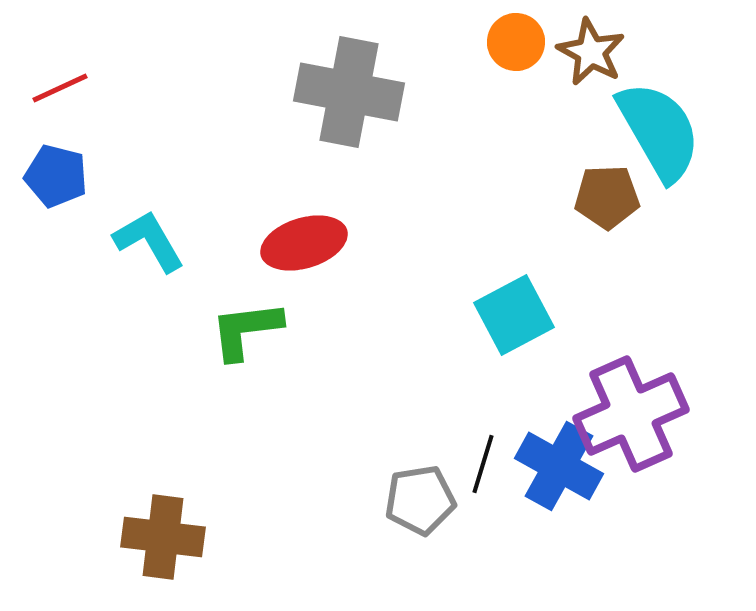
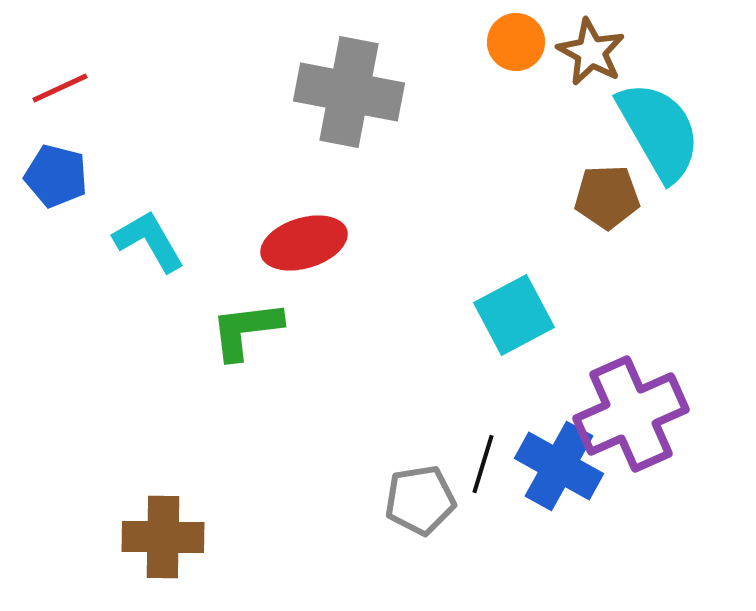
brown cross: rotated 6 degrees counterclockwise
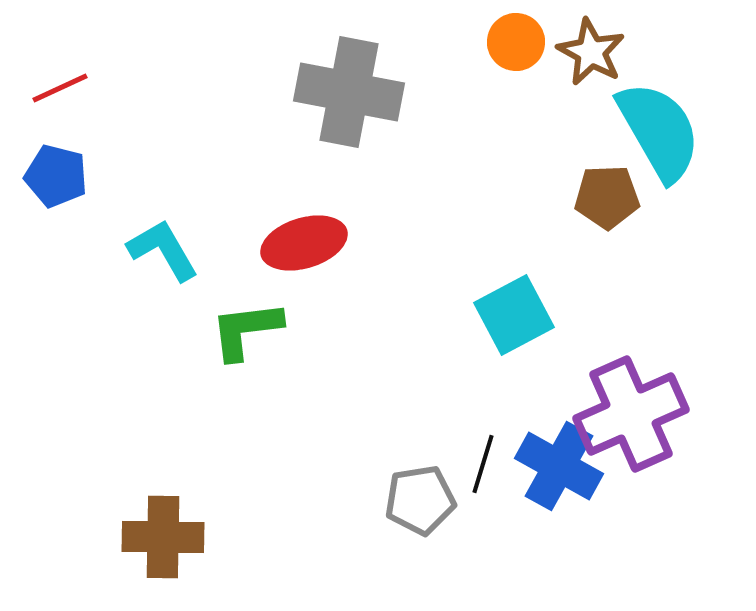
cyan L-shape: moved 14 px right, 9 px down
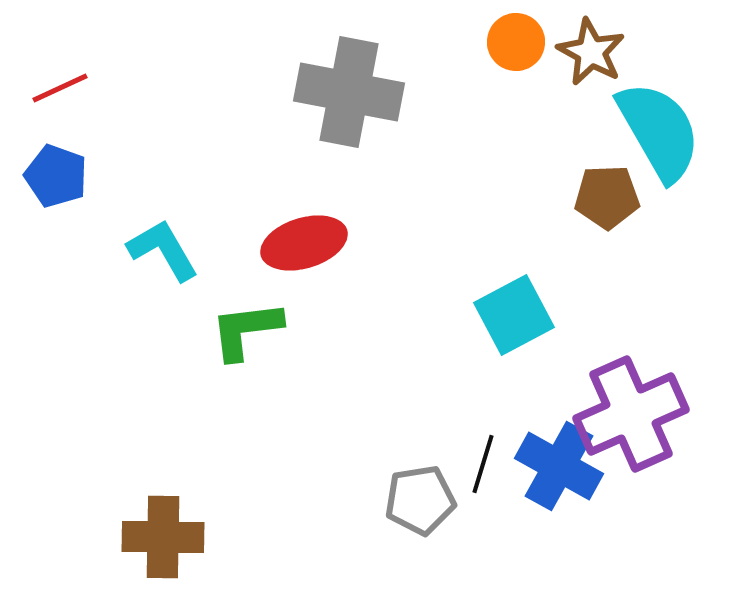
blue pentagon: rotated 6 degrees clockwise
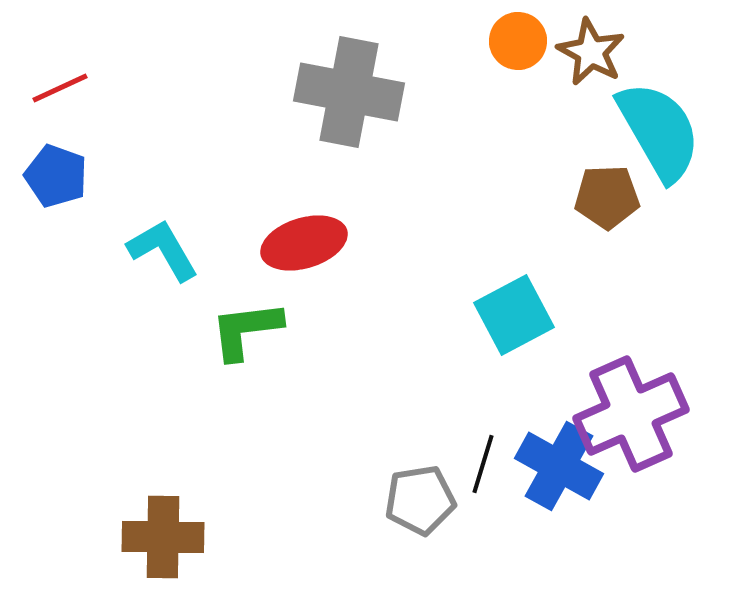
orange circle: moved 2 px right, 1 px up
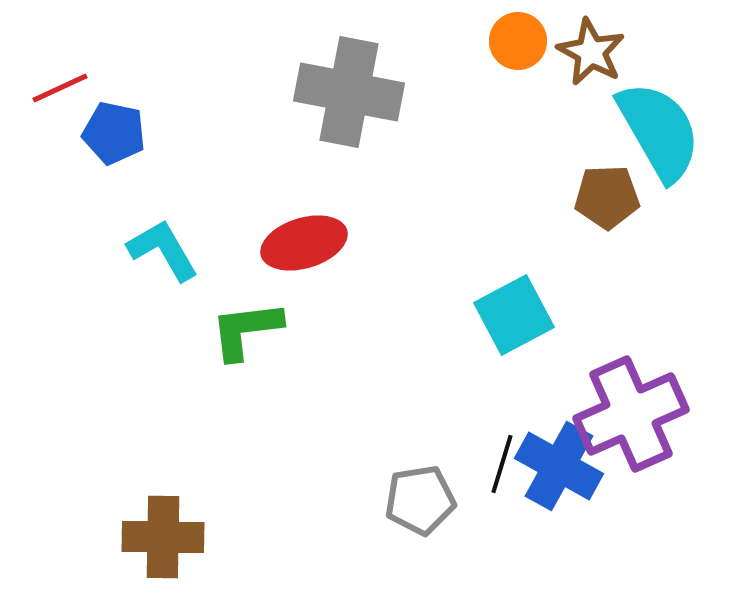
blue pentagon: moved 58 px right, 43 px up; rotated 8 degrees counterclockwise
black line: moved 19 px right
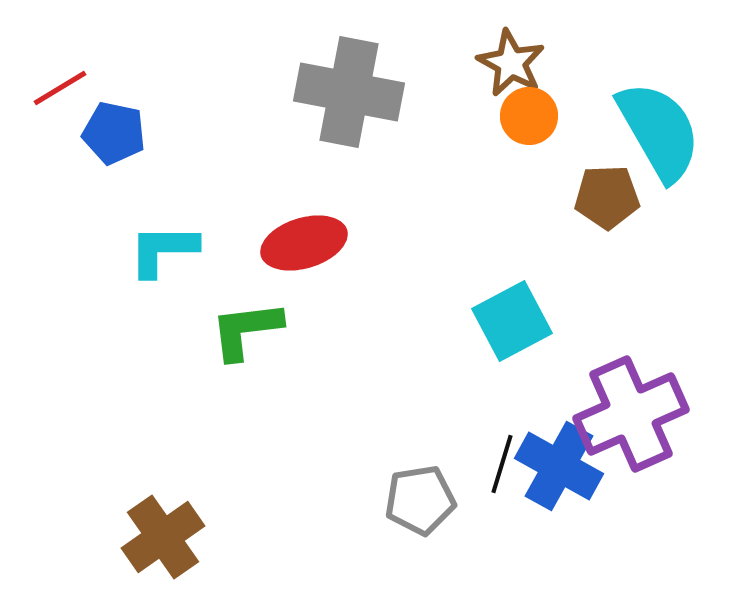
orange circle: moved 11 px right, 75 px down
brown star: moved 80 px left, 11 px down
red line: rotated 6 degrees counterclockwise
cyan L-shape: rotated 60 degrees counterclockwise
cyan square: moved 2 px left, 6 px down
brown cross: rotated 36 degrees counterclockwise
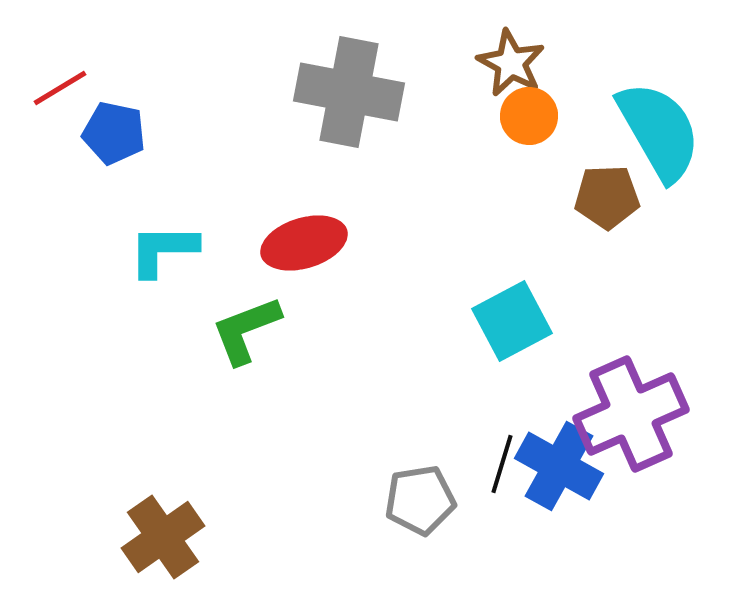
green L-shape: rotated 14 degrees counterclockwise
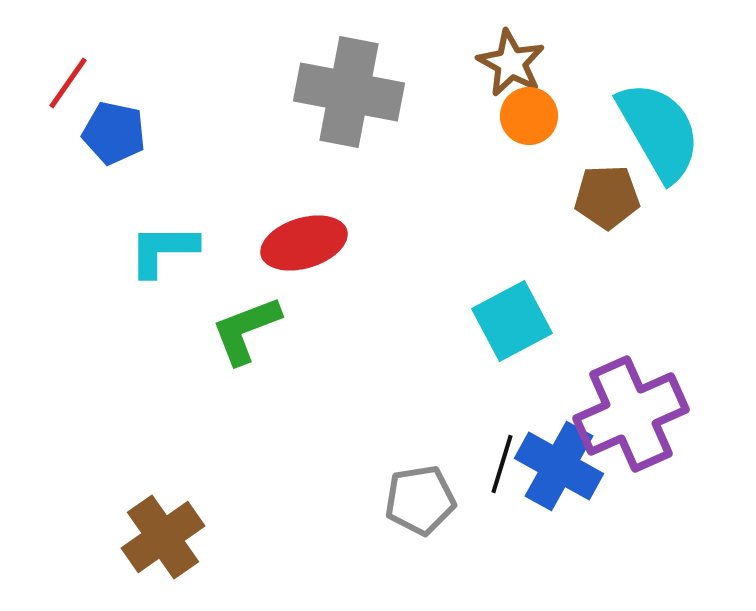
red line: moved 8 px right, 5 px up; rotated 24 degrees counterclockwise
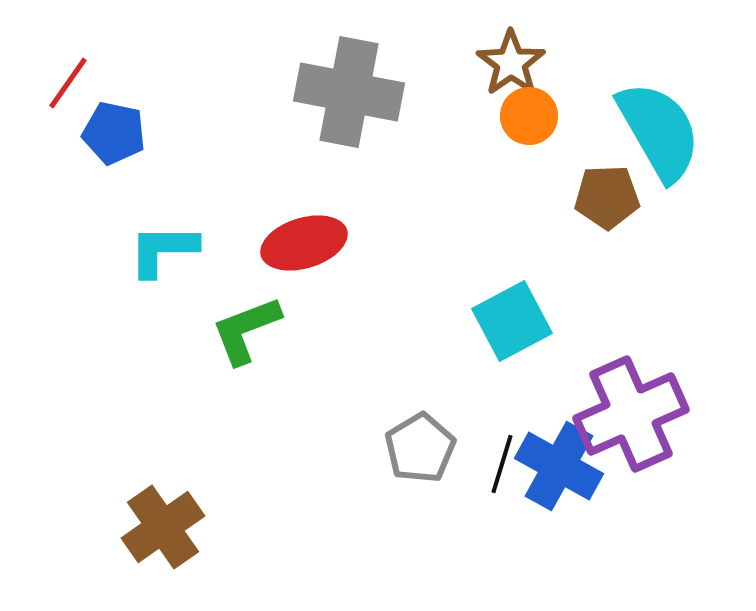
brown star: rotated 8 degrees clockwise
gray pentagon: moved 52 px up; rotated 22 degrees counterclockwise
brown cross: moved 10 px up
